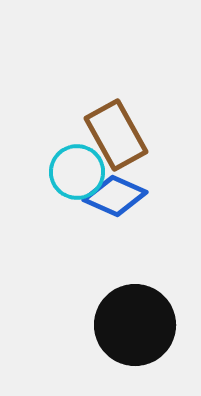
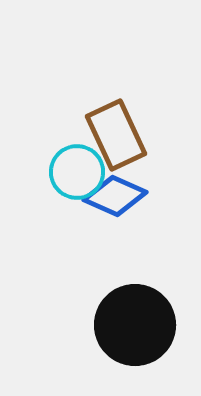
brown rectangle: rotated 4 degrees clockwise
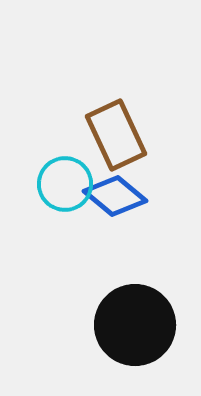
cyan circle: moved 12 px left, 12 px down
blue diamond: rotated 16 degrees clockwise
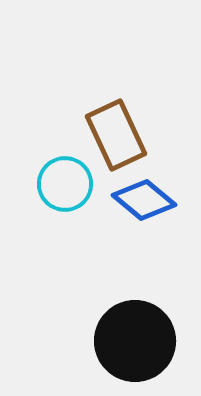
blue diamond: moved 29 px right, 4 px down
black circle: moved 16 px down
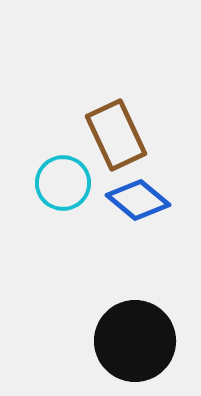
cyan circle: moved 2 px left, 1 px up
blue diamond: moved 6 px left
